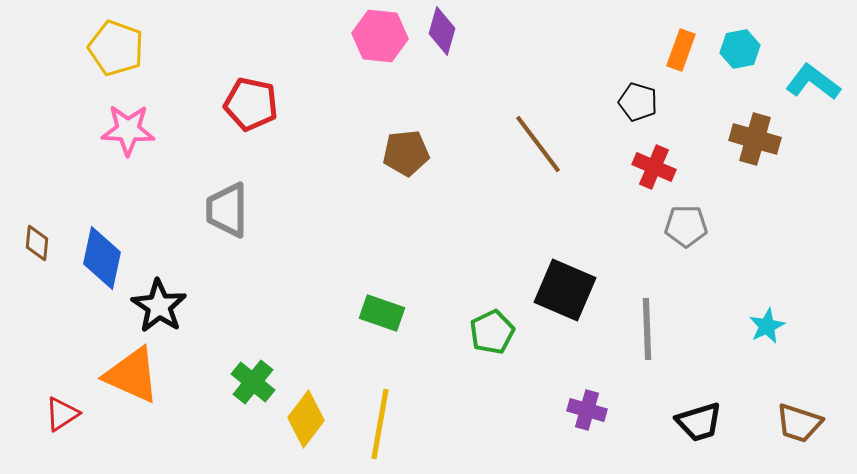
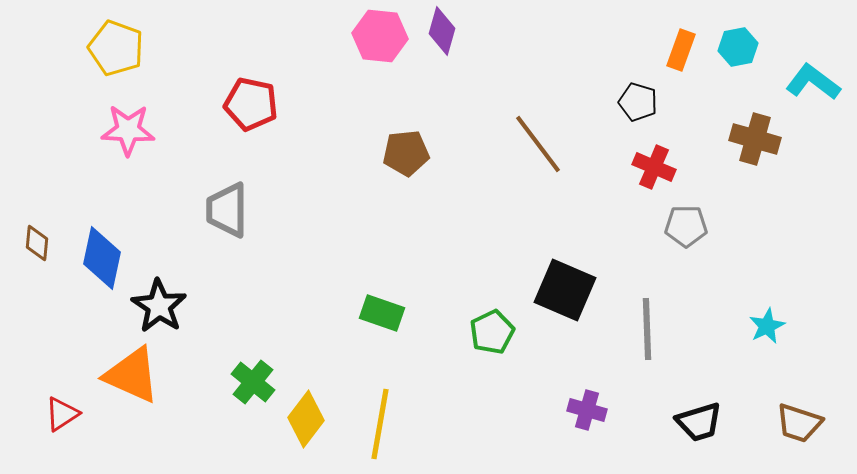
cyan hexagon: moved 2 px left, 2 px up
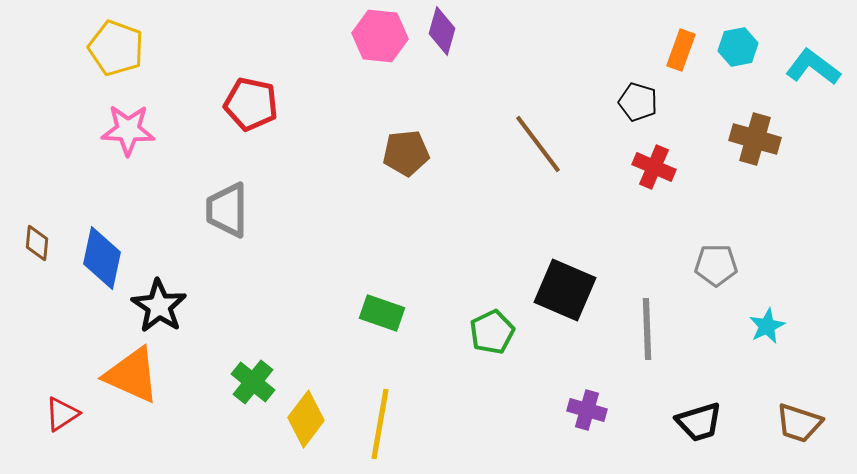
cyan L-shape: moved 15 px up
gray pentagon: moved 30 px right, 39 px down
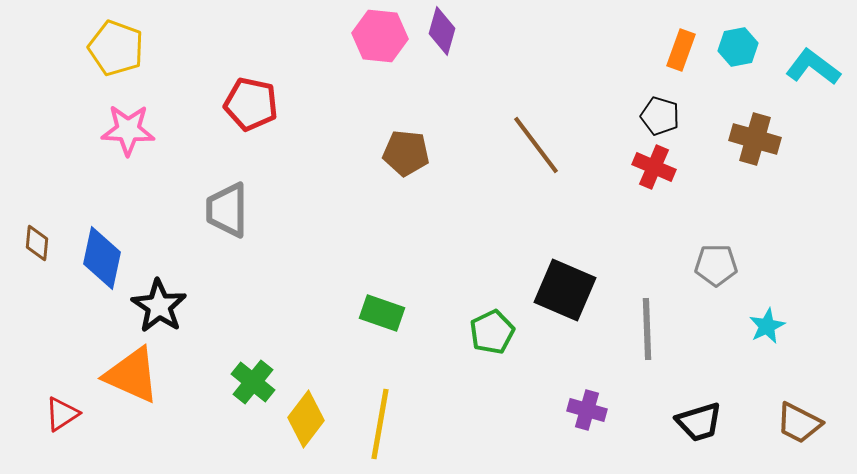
black pentagon: moved 22 px right, 14 px down
brown line: moved 2 px left, 1 px down
brown pentagon: rotated 12 degrees clockwise
brown trapezoid: rotated 9 degrees clockwise
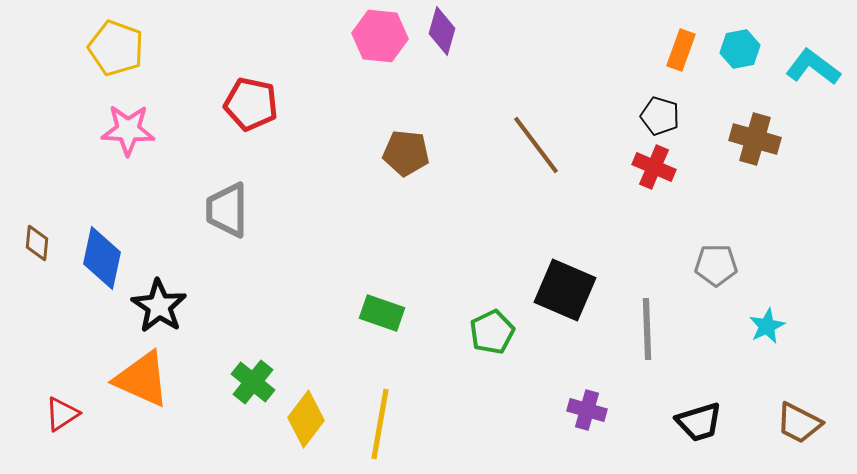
cyan hexagon: moved 2 px right, 2 px down
orange triangle: moved 10 px right, 4 px down
